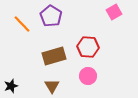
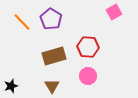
purple pentagon: moved 3 px down
orange line: moved 2 px up
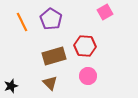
pink square: moved 9 px left
orange line: rotated 18 degrees clockwise
red hexagon: moved 3 px left, 1 px up
brown triangle: moved 2 px left, 3 px up; rotated 14 degrees counterclockwise
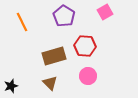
purple pentagon: moved 13 px right, 3 px up
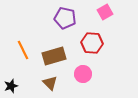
purple pentagon: moved 1 px right, 2 px down; rotated 20 degrees counterclockwise
orange line: moved 1 px right, 28 px down
red hexagon: moved 7 px right, 3 px up
pink circle: moved 5 px left, 2 px up
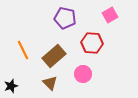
pink square: moved 5 px right, 3 px down
brown rectangle: rotated 25 degrees counterclockwise
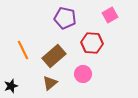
brown triangle: rotated 35 degrees clockwise
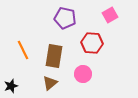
brown rectangle: rotated 40 degrees counterclockwise
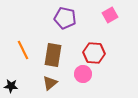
red hexagon: moved 2 px right, 10 px down
brown rectangle: moved 1 px left, 1 px up
black star: rotated 24 degrees clockwise
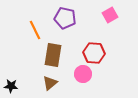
orange line: moved 12 px right, 20 px up
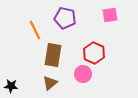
pink square: rotated 21 degrees clockwise
red hexagon: rotated 20 degrees clockwise
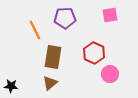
purple pentagon: rotated 15 degrees counterclockwise
brown rectangle: moved 2 px down
pink circle: moved 27 px right
